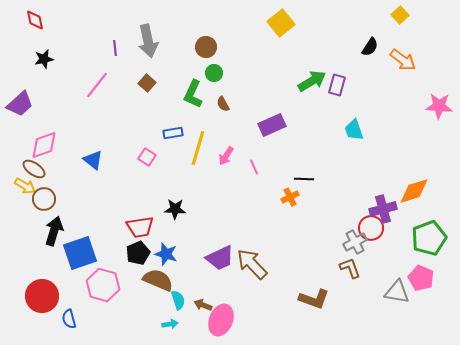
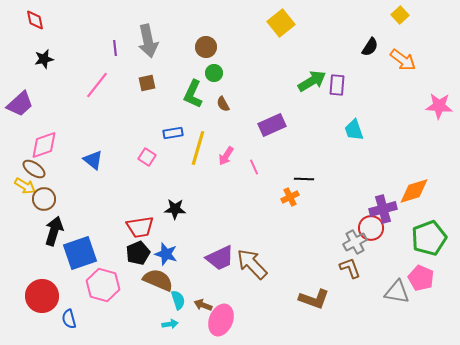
brown square at (147, 83): rotated 36 degrees clockwise
purple rectangle at (337, 85): rotated 10 degrees counterclockwise
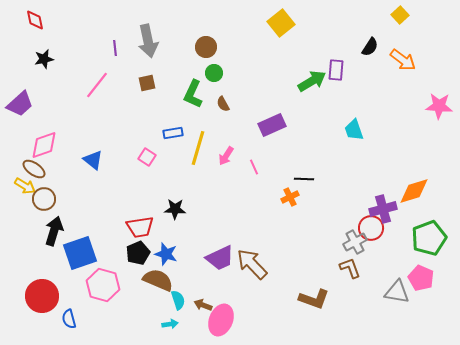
purple rectangle at (337, 85): moved 1 px left, 15 px up
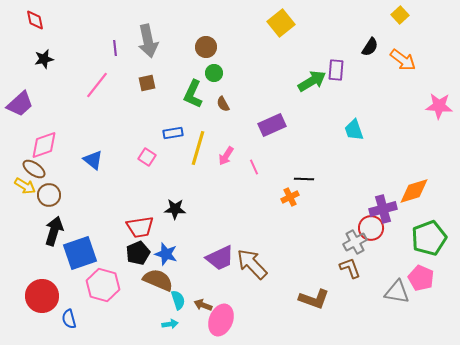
brown circle at (44, 199): moved 5 px right, 4 px up
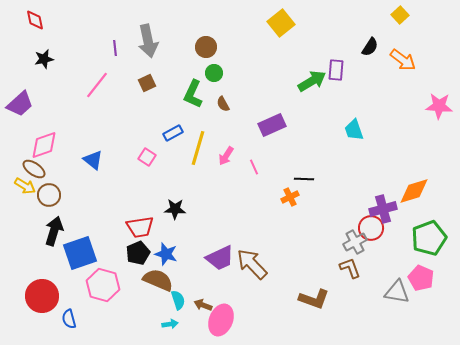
brown square at (147, 83): rotated 12 degrees counterclockwise
blue rectangle at (173, 133): rotated 18 degrees counterclockwise
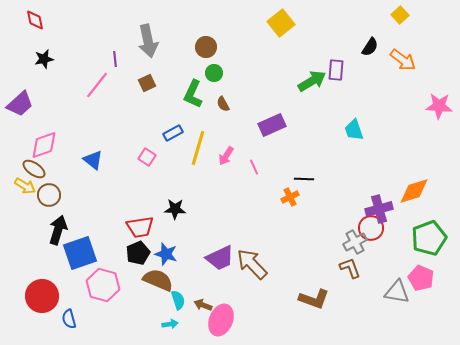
purple line at (115, 48): moved 11 px down
purple cross at (383, 209): moved 4 px left
black arrow at (54, 231): moved 4 px right, 1 px up
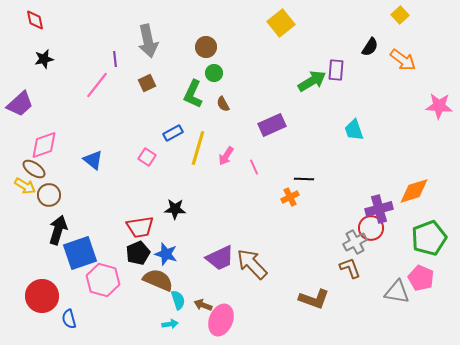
pink hexagon at (103, 285): moved 5 px up
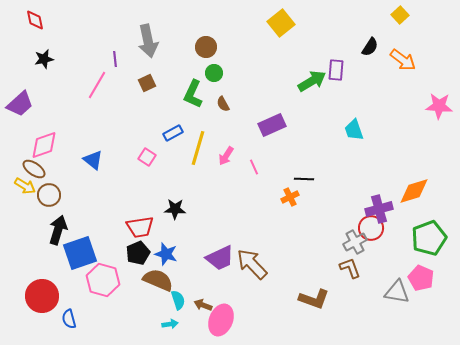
pink line at (97, 85): rotated 8 degrees counterclockwise
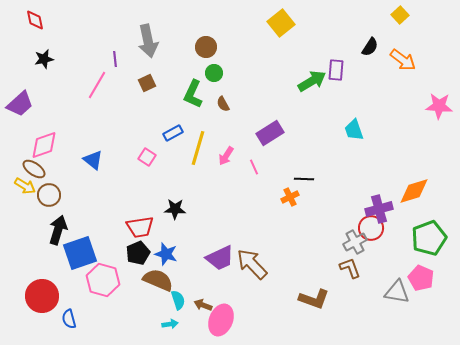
purple rectangle at (272, 125): moved 2 px left, 8 px down; rotated 8 degrees counterclockwise
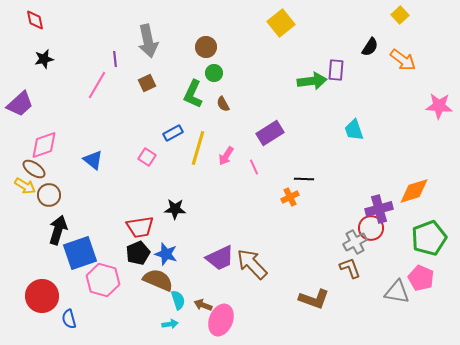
green arrow at (312, 81): rotated 24 degrees clockwise
